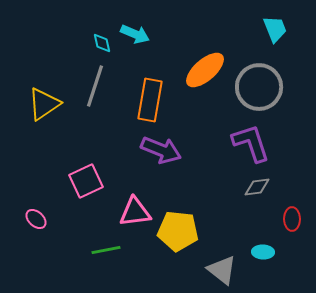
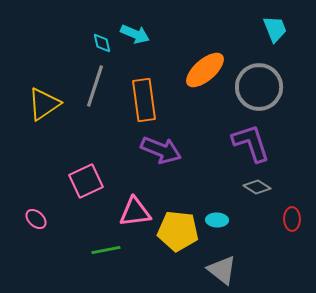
orange rectangle: moved 6 px left; rotated 18 degrees counterclockwise
gray diamond: rotated 40 degrees clockwise
cyan ellipse: moved 46 px left, 32 px up
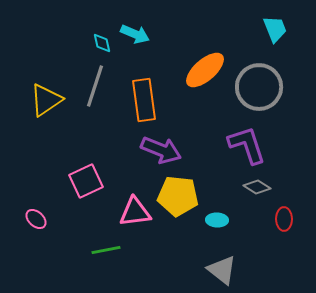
yellow triangle: moved 2 px right, 4 px up
purple L-shape: moved 4 px left, 2 px down
red ellipse: moved 8 px left
yellow pentagon: moved 35 px up
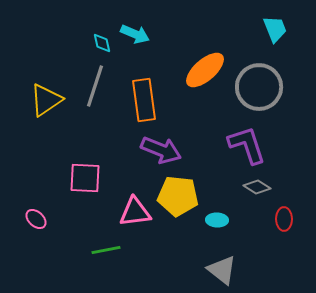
pink square: moved 1 px left, 3 px up; rotated 28 degrees clockwise
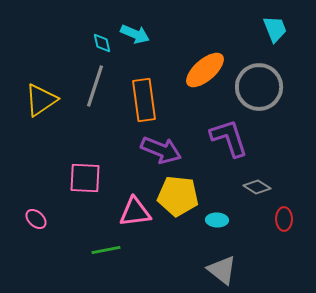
yellow triangle: moved 5 px left
purple L-shape: moved 18 px left, 7 px up
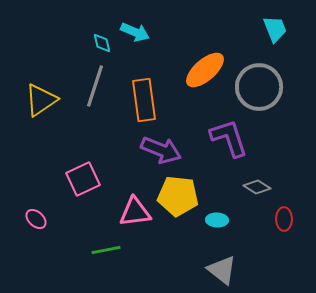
cyan arrow: moved 2 px up
pink square: moved 2 px left, 1 px down; rotated 28 degrees counterclockwise
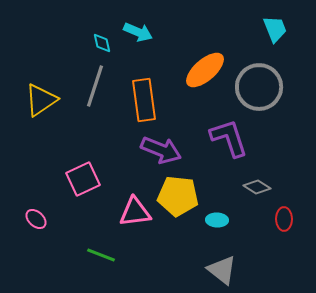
cyan arrow: moved 3 px right
green line: moved 5 px left, 5 px down; rotated 32 degrees clockwise
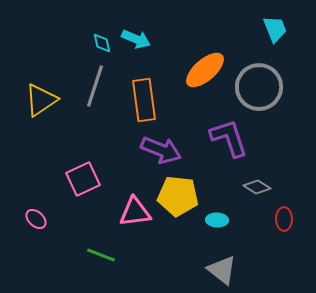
cyan arrow: moved 2 px left, 7 px down
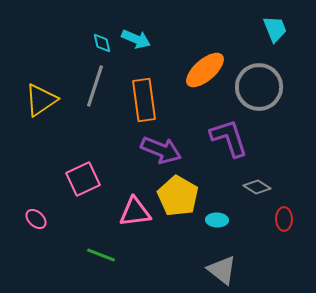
yellow pentagon: rotated 24 degrees clockwise
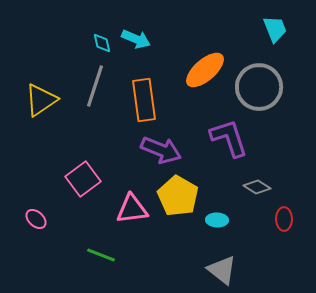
pink square: rotated 12 degrees counterclockwise
pink triangle: moved 3 px left, 3 px up
